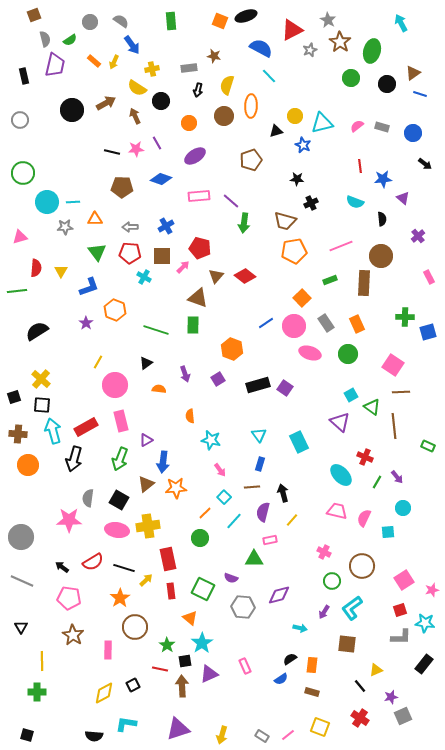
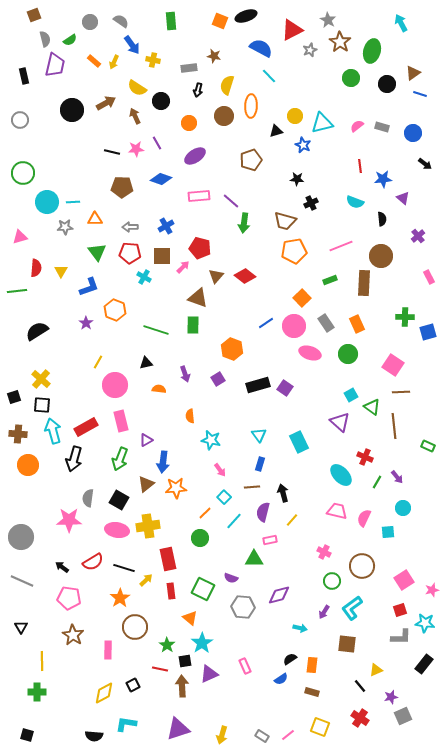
yellow cross at (152, 69): moved 1 px right, 9 px up; rotated 24 degrees clockwise
black triangle at (146, 363): rotated 24 degrees clockwise
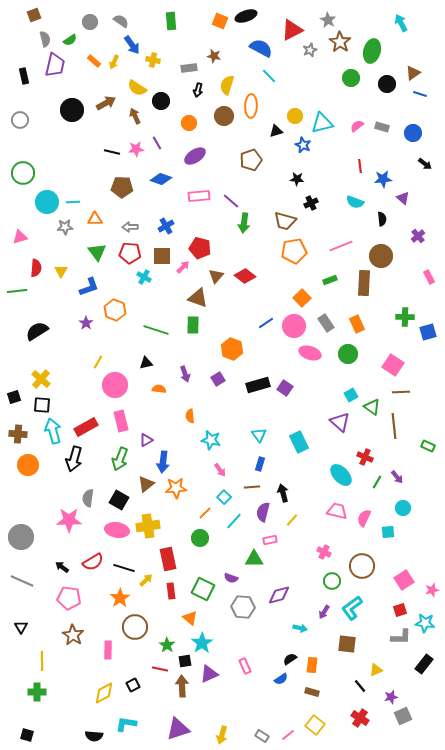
yellow square at (320, 727): moved 5 px left, 2 px up; rotated 18 degrees clockwise
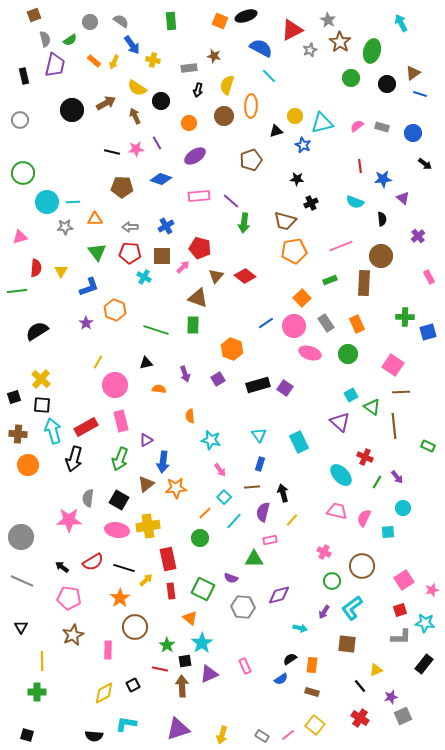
brown star at (73, 635): rotated 15 degrees clockwise
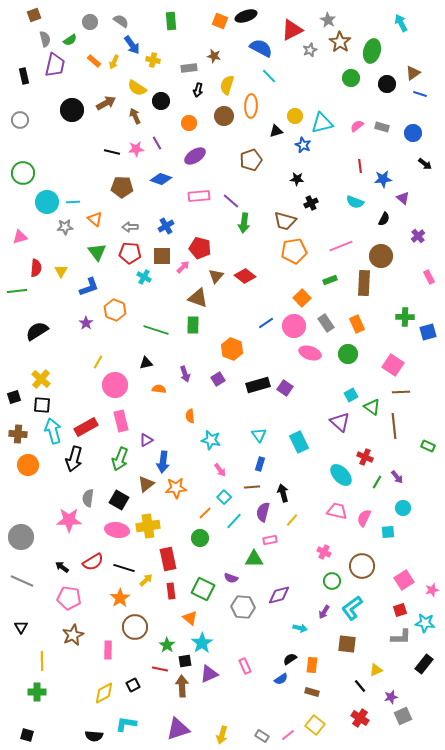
orange triangle at (95, 219): rotated 42 degrees clockwise
black semicircle at (382, 219): moved 2 px right; rotated 32 degrees clockwise
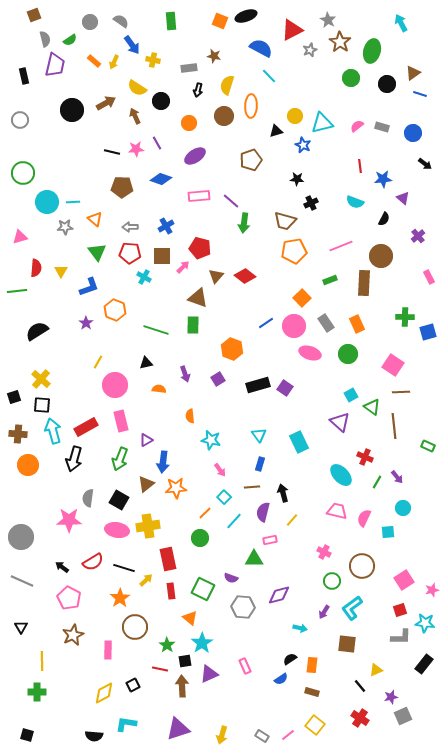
pink pentagon at (69, 598): rotated 20 degrees clockwise
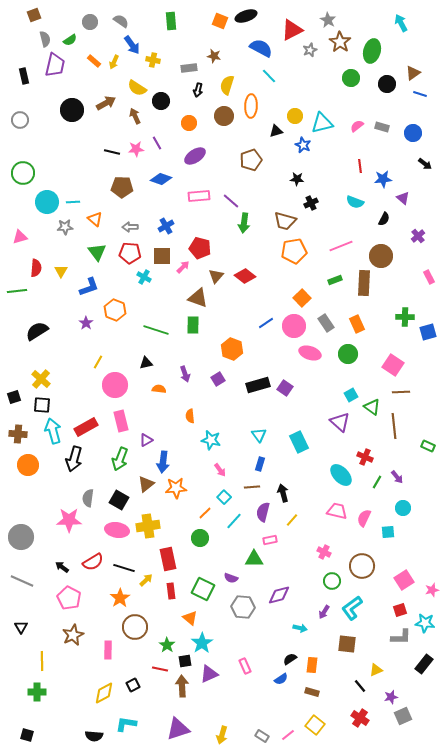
green rectangle at (330, 280): moved 5 px right
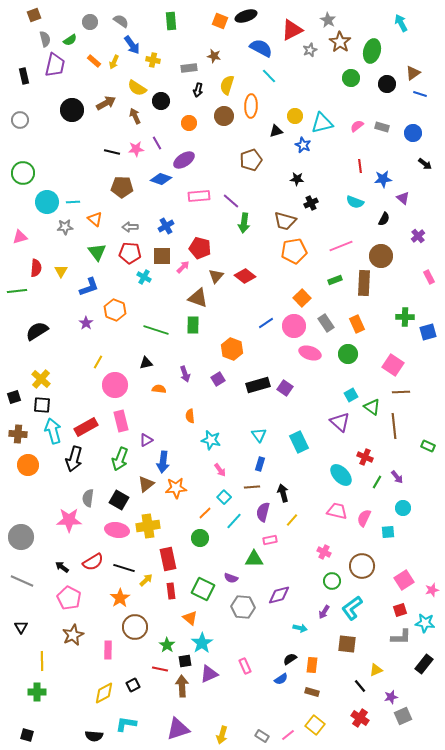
purple ellipse at (195, 156): moved 11 px left, 4 px down
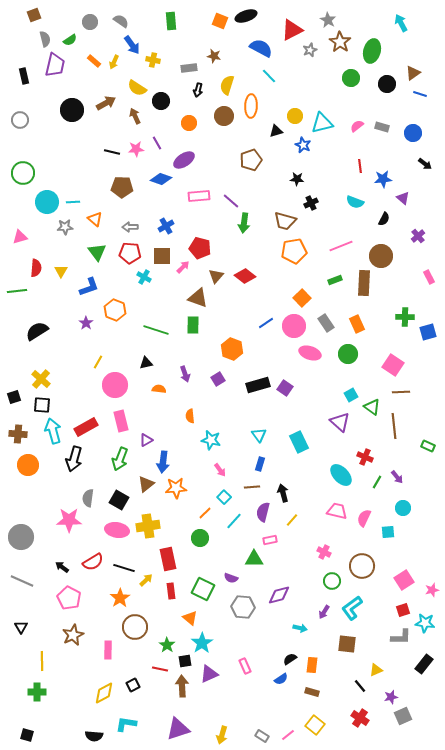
red square at (400, 610): moved 3 px right
